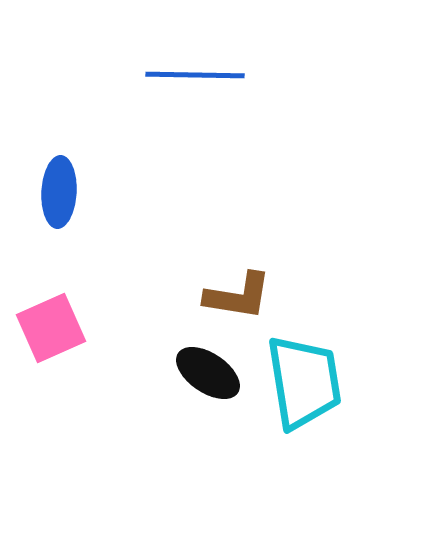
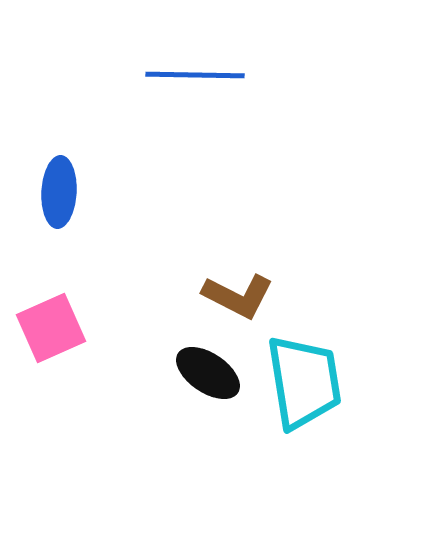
brown L-shape: rotated 18 degrees clockwise
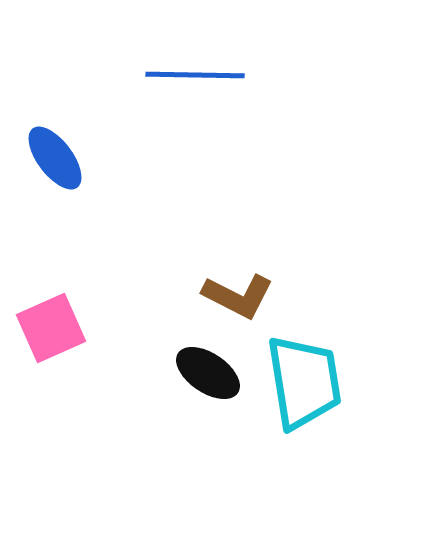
blue ellipse: moved 4 px left, 34 px up; rotated 40 degrees counterclockwise
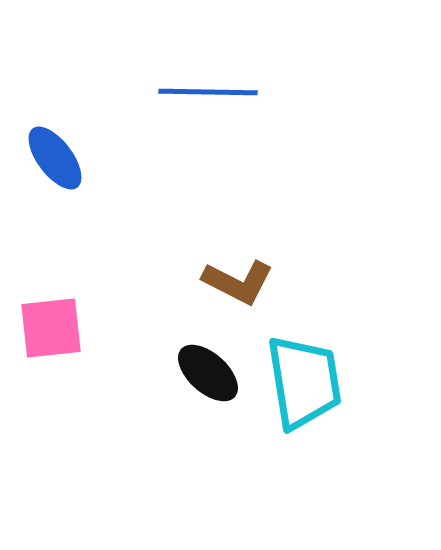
blue line: moved 13 px right, 17 px down
brown L-shape: moved 14 px up
pink square: rotated 18 degrees clockwise
black ellipse: rotated 8 degrees clockwise
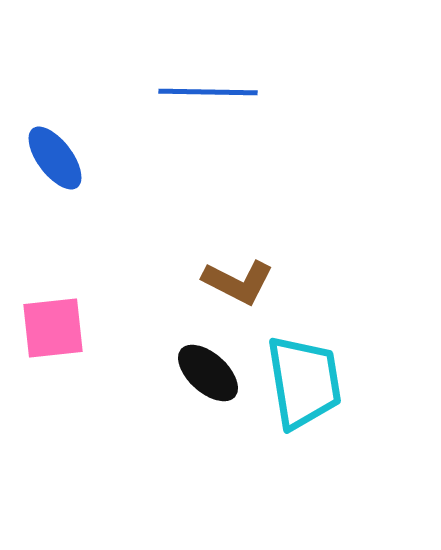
pink square: moved 2 px right
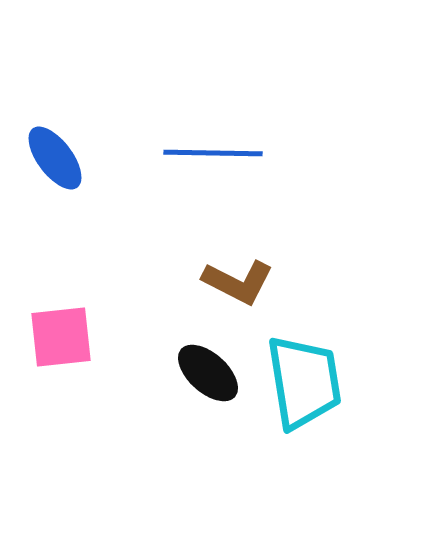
blue line: moved 5 px right, 61 px down
pink square: moved 8 px right, 9 px down
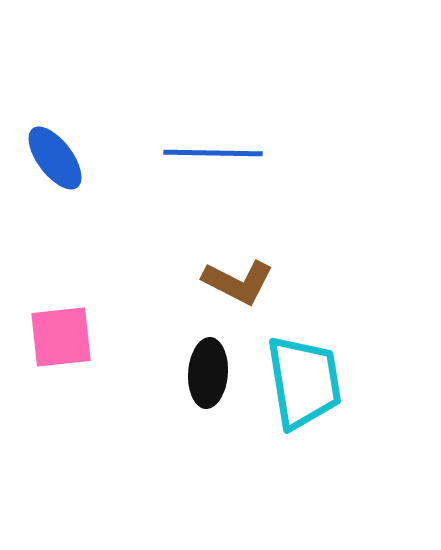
black ellipse: rotated 52 degrees clockwise
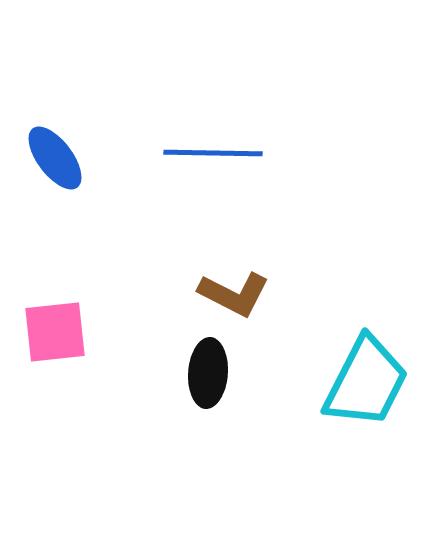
brown L-shape: moved 4 px left, 12 px down
pink square: moved 6 px left, 5 px up
cyan trapezoid: moved 62 px right; rotated 36 degrees clockwise
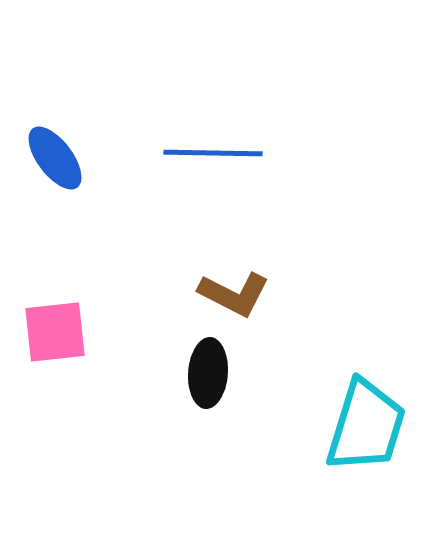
cyan trapezoid: moved 44 px down; rotated 10 degrees counterclockwise
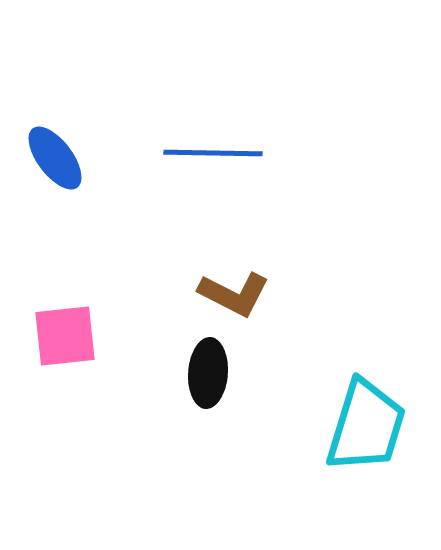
pink square: moved 10 px right, 4 px down
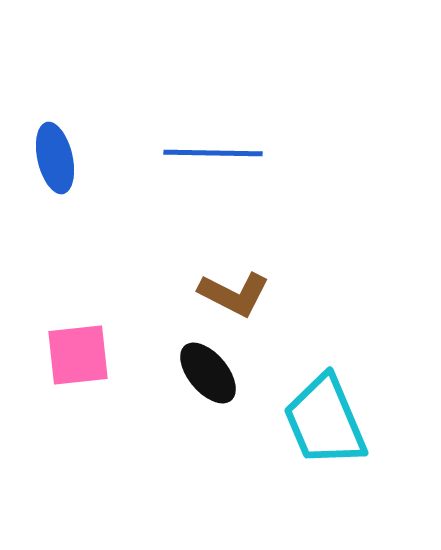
blue ellipse: rotated 24 degrees clockwise
pink square: moved 13 px right, 19 px down
black ellipse: rotated 44 degrees counterclockwise
cyan trapezoid: moved 41 px left, 5 px up; rotated 140 degrees clockwise
